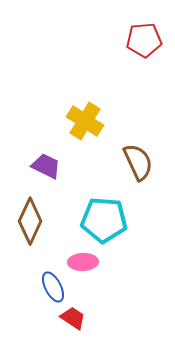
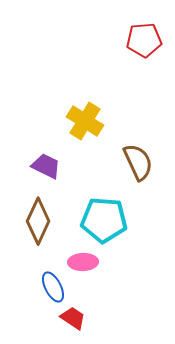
brown diamond: moved 8 px right
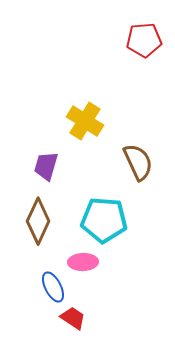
purple trapezoid: rotated 100 degrees counterclockwise
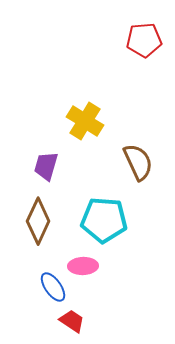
pink ellipse: moved 4 px down
blue ellipse: rotated 8 degrees counterclockwise
red trapezoid: moved 1 px left, 3 px down
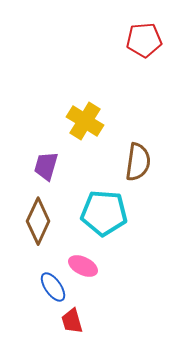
brown semicircle: rotated 33 degrees clockwise
cyan pentagon: moved 7 px up
pink ellipse: rotated 28 degrees clockwise
red trapezoid: rotated 140 degrees counterclockwise
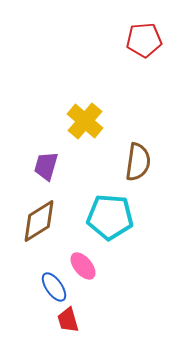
yellow cross: rotated 9 degrees clockwise
cyan pentagon: moved 6 px right, 4 px down
brown diamond: moved 1 px right; rotated 33 degrees clockwise
pink ellipse: rotated 24 degrees clockwise
blue ellipse: moved 1 px right
red trapezoid: moved 4 px left, 1 px up
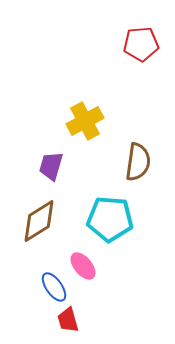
red pentagon: moved 3 px left, 4 px down
yellow cross: rotated 21 degrees clockwise
purple trapezoid: moved 5 px right
cyan pentagon: moved 2 px down
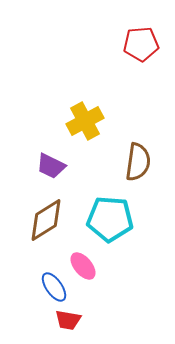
purple trapezoid: rotated 80 degrees counterclockwise
brown diamond: moved 7 px right, 1 px up
red trapezoid: rotated 64 degrees counterclockwise
